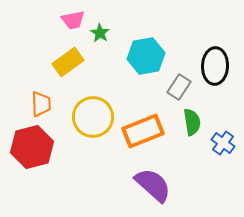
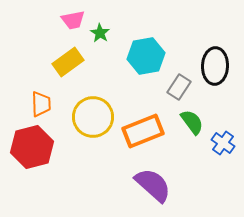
green semicircle: rotated 28 degrees counterclockwise
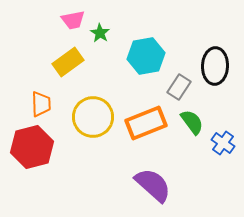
orange rectangle: moved 3 px right, 8 px up
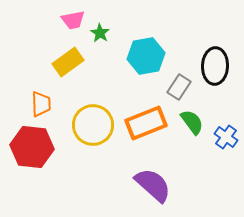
yellow circle: moved 8 px down
blue cross: moved 3 px right, 6 px up
red hexagon: rotated 21 degrees clockwise
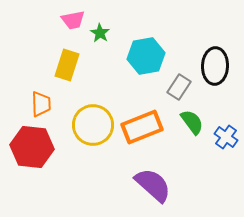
yellow rectangle: moved 1 px left, 3 px down; rotated 36 degrees counterclockwise
orange rectangle: moved 4 px left, 4 px down
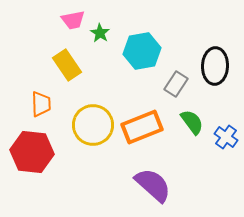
cyan hexagon: moved 4 px left, 5 px up
yellow rectangle: rotated 52 degrees counterclockwise
gray rectangle: moved 3 px left, 3 px up
red hexagon: moved 5 px down
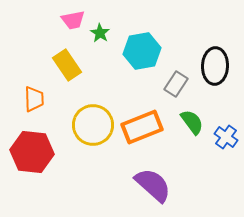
orange trapezoid: moved 7 px left, 5 px up
